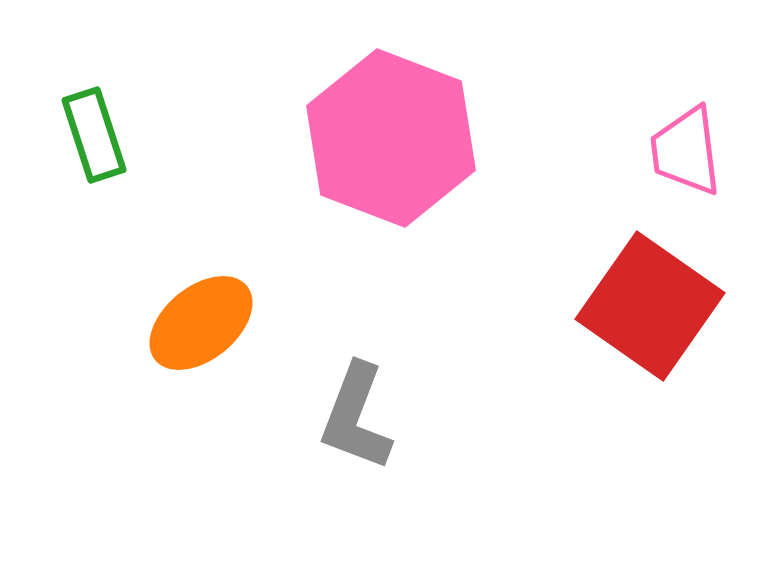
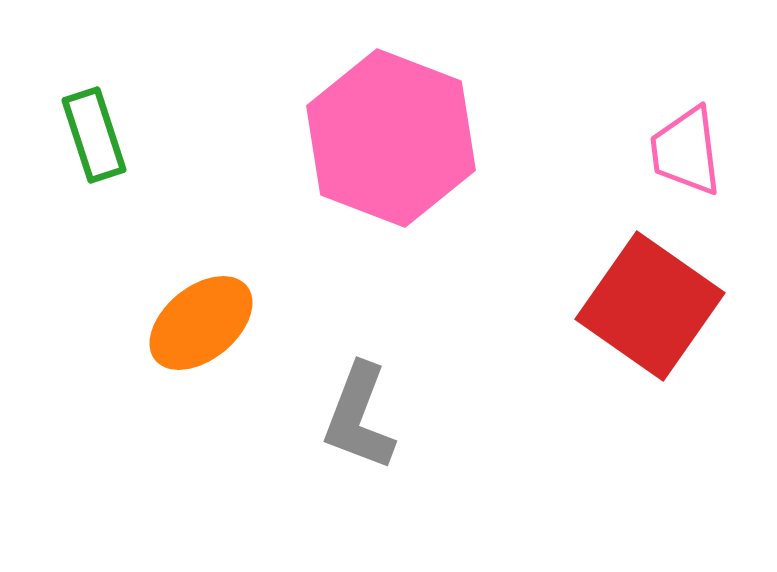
gray L-shape: moved 3 px right
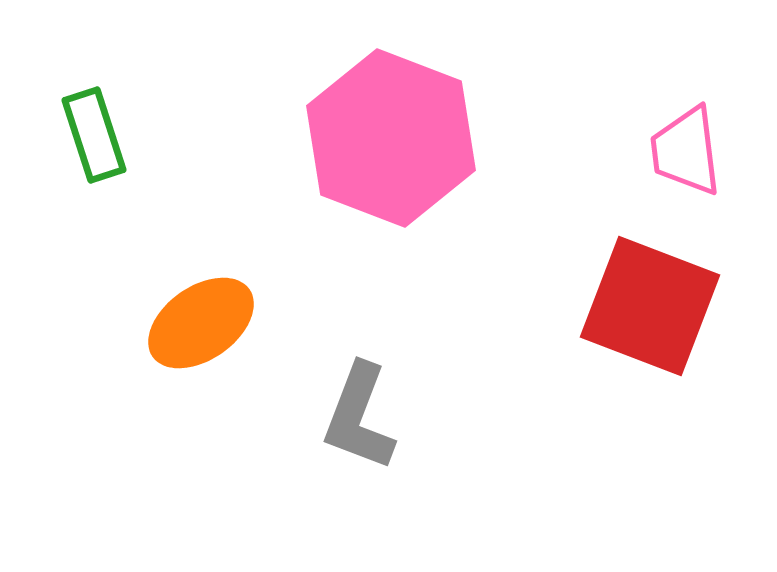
red square: rotated 14 degrees counterclockwise
orange ellipse: rotated 4 degrees clockwise
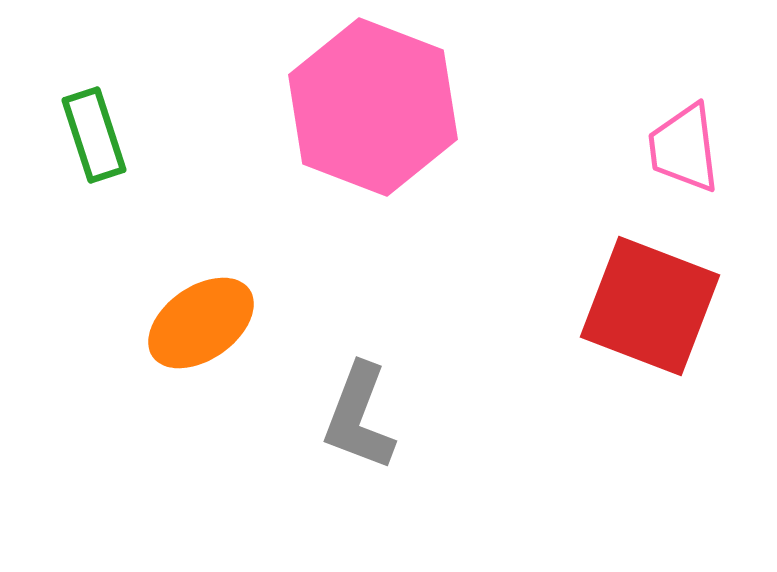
pink hexagon: moved 18 px left, 31 px up
pink trapezoid: moved 2 px left, 3 px up
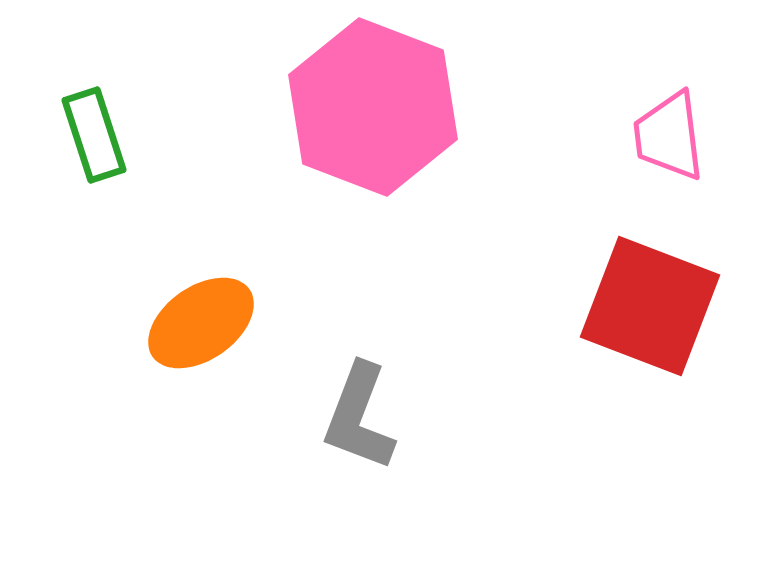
pink trapezoid: moved 15 px left, 12 px up
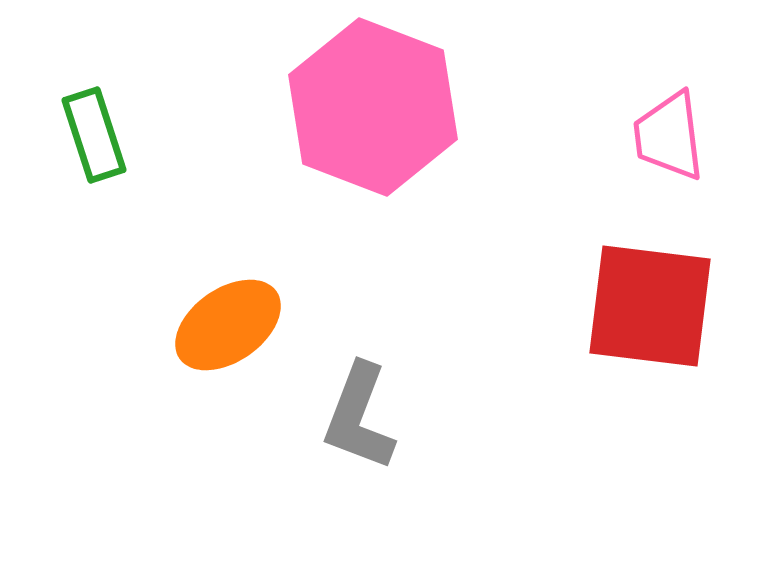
red square: rotated 14 degrees counterclockwise
orange ellipse: moved 27 px right, 2 px down
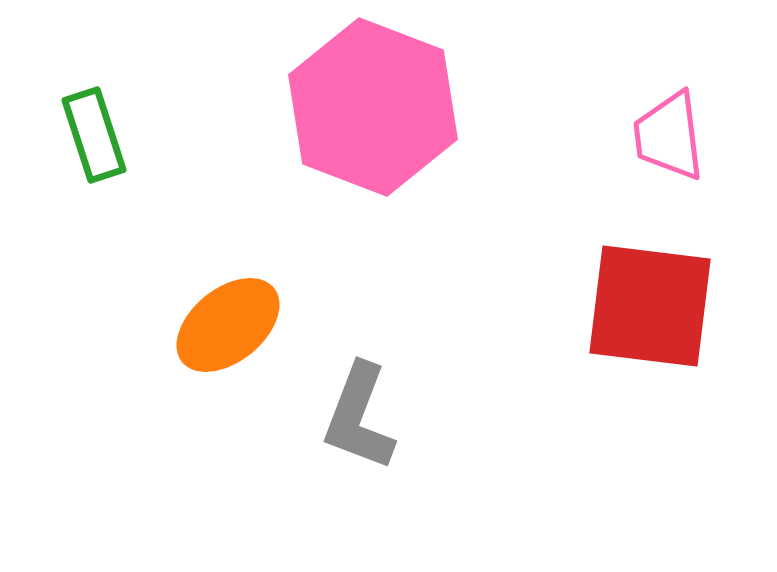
orange ellipse: rotated 4 degrees counterclockwise
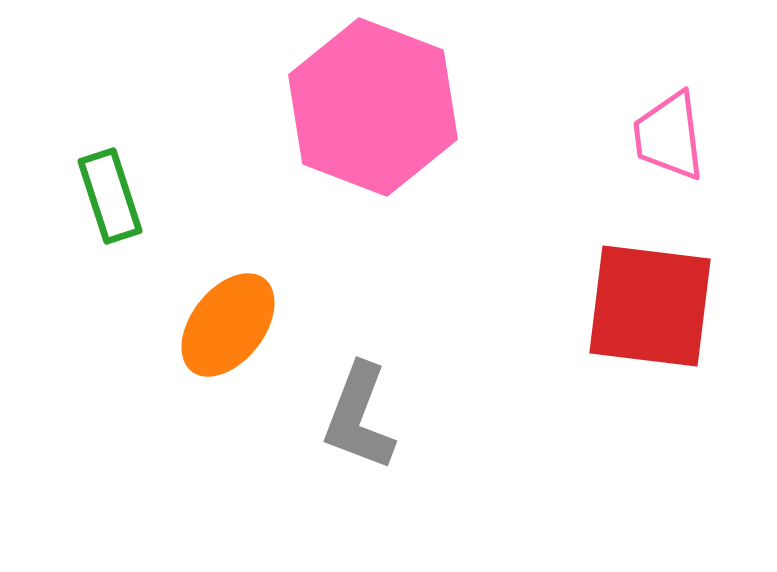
green rectangle: moved 16 px right, 61 px down
orange ellipse: rotated 13 degrees counterclockwise
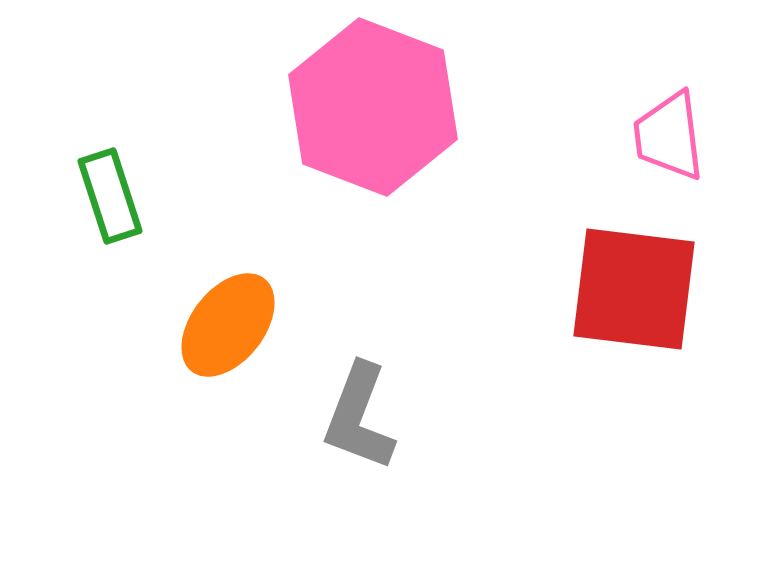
red square: moved 16 px left, 17 px up
